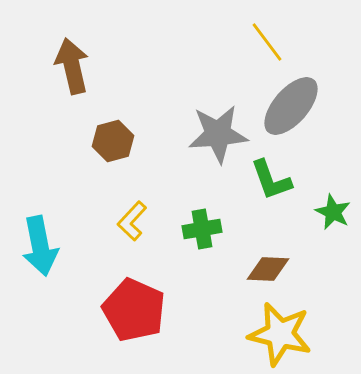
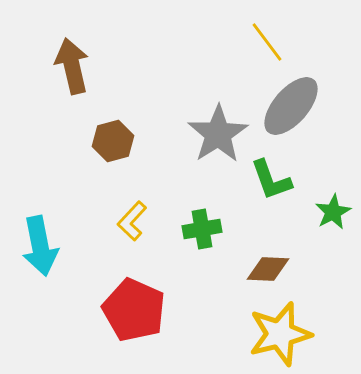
gray star: rotated 28 degrees counterclockwise
green star: rotated 18 degrees clockwise
yellow star: rotated 28 degrees counterclockwise
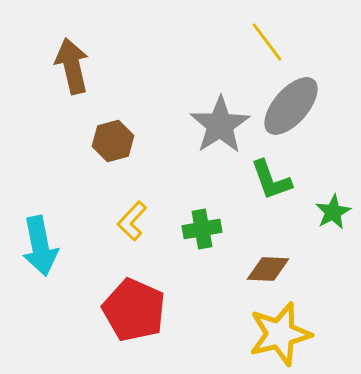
gray star: moved 2 px right, 9 px up
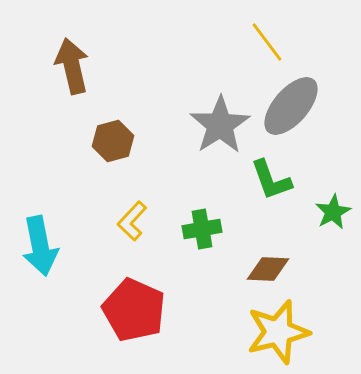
yellow star: moved 2 px left, 2 px up
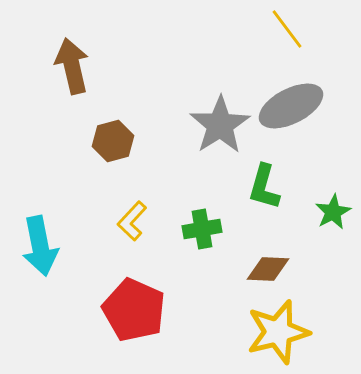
yellow line: moved 20 px right, 13 px up
gray ellipse: rotated 22 degrees clockwise
green L-shape: moved 7 px left, 7 px down; rotated 36 degrees clockwise
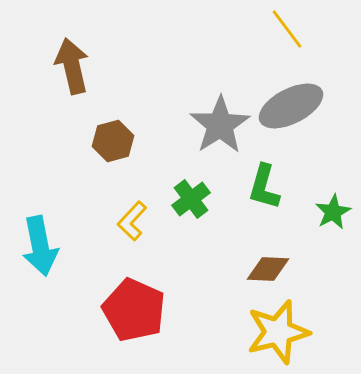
green cross: moved 11 px left, 30 px up; rotated 27 degrees counterclockwise
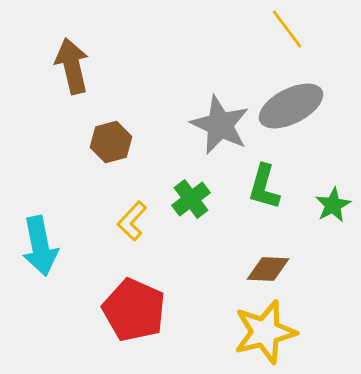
gray star: rotated 14 degrees counterclockwise
brown hexagon: moved 2 px left, 1 px down
green star: moved 7 px up
yellow star: moved 13 px left
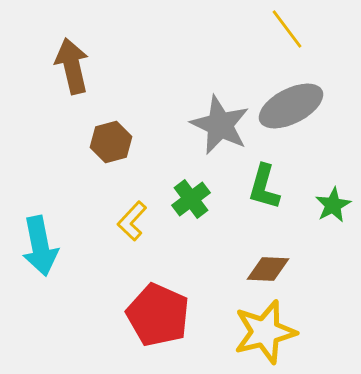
red pentagon: moved 24 px right, 5 px down
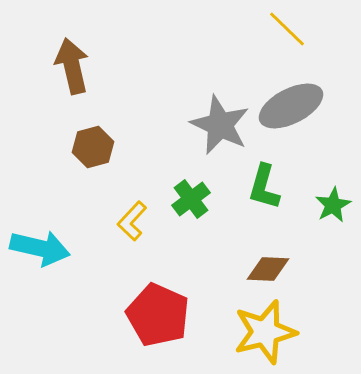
yellow line: rotated 9 degrees counterclockwise
brown hexagon: moved 18 px left, 5 px down
cyan arrow: moved 2 px down; rotated 66 degrees counterclockwise
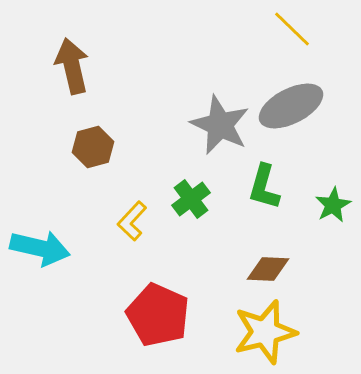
yellow line: moved 5 px right
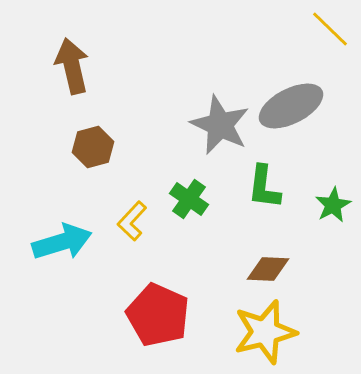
yellow line: moved 38 px right
green L-shape: rotated 9 degrees counterclockwise
green cross: moved 2 px left; rotated 18 degrees counterclockwise
cyan arrow: moved 22 px right, 6 px up; rotated 30 degrees counterclockwise
